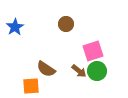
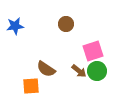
blue star: moved 1 px up; rotated 24 degrees clockwise
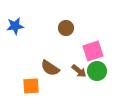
brown circle: moved 4 px down
brown semicircle: moved 4 px right, 1 px up
